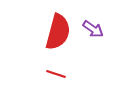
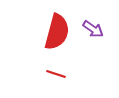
red semicircle: moved 1 px left
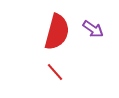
red line: moved 1 px left, 2 px up; rotated 30 degrees clockwise
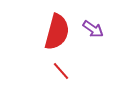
red line: moved 6 px right, 1 px up
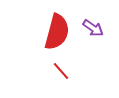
purple arrow: moved 1 px up
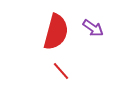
red semicircle: moved 1 px left
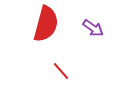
red semicircle: moved 10 px left, 8 px up
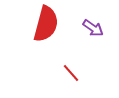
red line: moved 10 px right, 2 px down
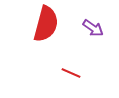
red line: rotated 24 degrees counterclockwise
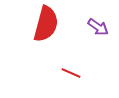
purple arrow: moved 5 px right, 1 px up
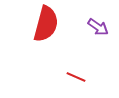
red line: moved 5 px right, 4 px down
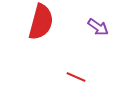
red semicircle: moved 5 px left, 2 px up
